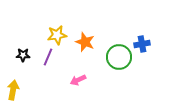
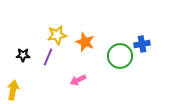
green circle: moved 1 px right, 1 px up
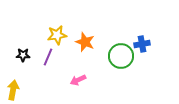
green circle: moved 1 px right
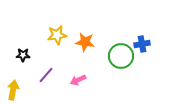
orange star: rotated 12 degrees counterclockwise
purple line: moved 2 px left, 18 px down; rotated 18 degrees clockwise
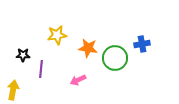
orange star: moved 3 px right, 6 px down
green circle: moved 6 px left, 2 px down
purple line: moved 5 px left, 6 px up; rotated 36 degrees counterclockwise
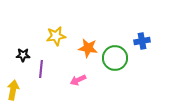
yellow star: moved 1 px left, 1 px down
blue cross: moved 3 px up
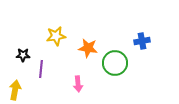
green circle: moved 5 px down
pink arrow: moved 4 px down; rotated 70 degrees counterclockwise
yellow arrow: moved 2 px right
